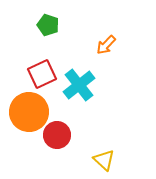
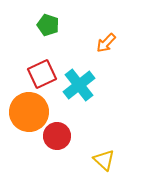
orange arrow: moved 2 px up
red circle: moved 1 px down
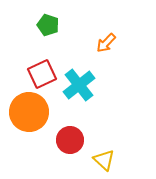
red circle: moved 13 px right, 4 px down
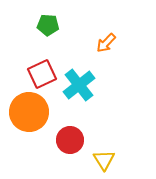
green pentagon: rotated 15 degrees counterclockwise
yellow triangle: rotated 15 degrees clockwise
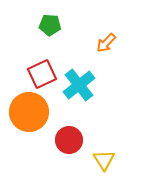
green pentagon: moved 2 px right
red circle: moved 1 px left
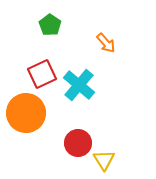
green pentagon: rotated 30 degrees clockwise
orange arrow: rotated 85 degrees counterclockwise
cyan cross: rotated 12 degrees counterclockwise
orange circle: moved 3 px left, 1 px down
red circle: moved 9 px right, 3 px down
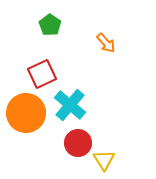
cyan cross: moved 9 px left, 20 px down
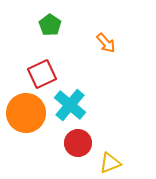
yellow triangle: moved 6 px right, 3 px down; rotated 40 degrees clockwise
